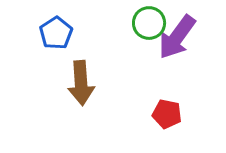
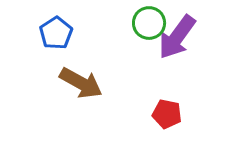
brown arrow: rotated 57 degrees counterclockwise
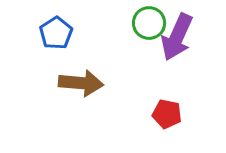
purple arrow: rotated 12 degrees counterclockwise
brown arrow: rotated 24 degrees counterclockwise
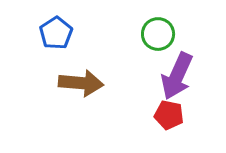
green circle: moved 9 px right, 11 px down
purple arrow: moved 39 px down
red pentagon: moved 2 px right, 1 px down
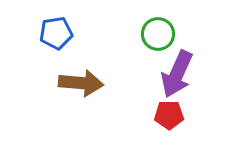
blue pentagon: rotated 24 degrees clockwise
purple arrow: moved 2 px up
red pentagon: rotated 12 degrees counterclockwise
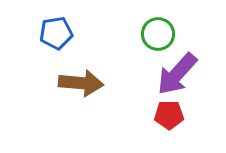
purple arrow: rotated 18 degrees clockwise
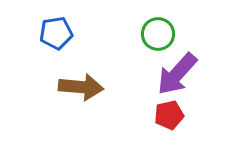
brown arrow: moved 4 px down
red pentagon: rotated 12 degrees counterclockwise
